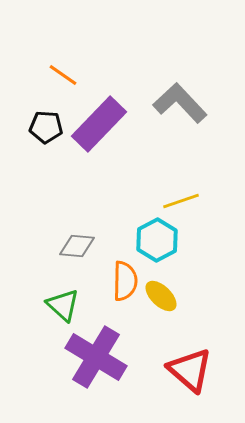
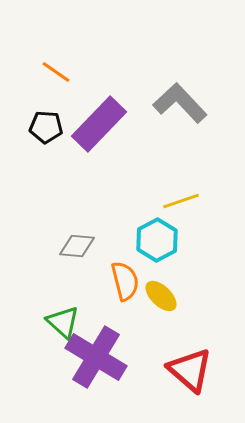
orange line: moved 7 px left, 3 px up
orange semicircle: rotated 15 degrees counterclockwise
green triangle: moved 17 px down
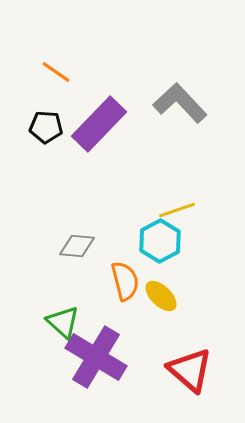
yellow line: moved 4 px left, 9 px down
cyan hexagon: moved 3 px right, 1 px down
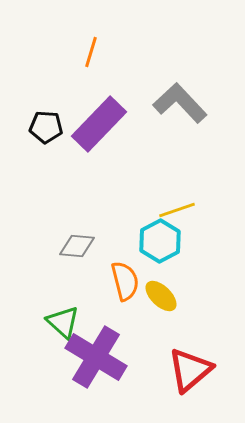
orange line: moved 35 px right, 20 px up; rotated 72 degrees clockwise
red triangle: rotated 39 degrees clockwise
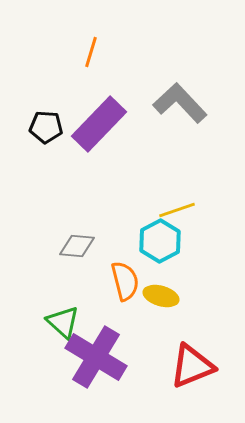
yellow ellipse: rotated 28 degrees counterclockwise
red triangle: moved 2 px right, 4 px up; rotated 18 degrees clockwise
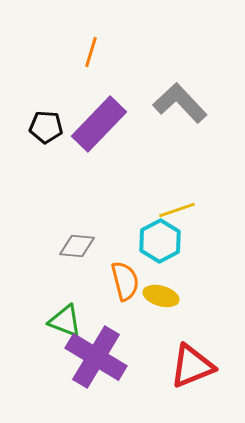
green triangle: moved 2 px right, 1 px up; rotated 21 degrees counterclockwise
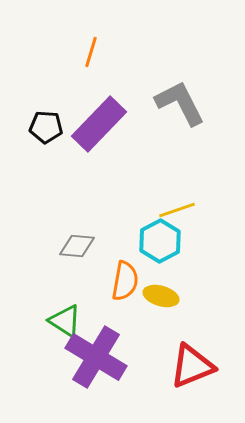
gray L-shape: rotated 16 degrees clockwise
orange semicircle: rotated 24 degrees clockwise
green triangle: rotated 12 degrees clockwise
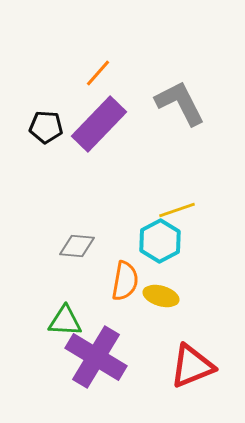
orange line: moved 7 px right, 21 px down; rotated 24 degrees clockwise
green triangle: rotated 30 degrees counterclockwise
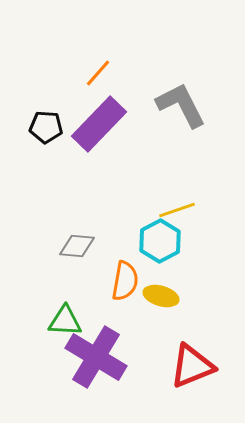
gray L-shape: moved 1 px right, 2 px down
